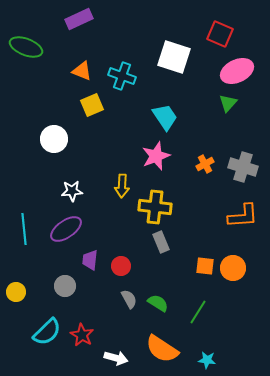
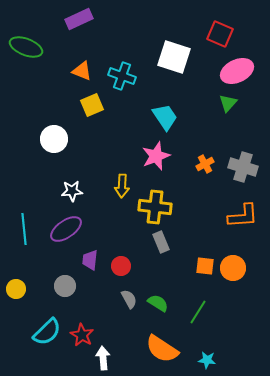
yellow circle: moved 3 px up
white arrow: moved 13 px left; rotated 110 degrees counterclockwise
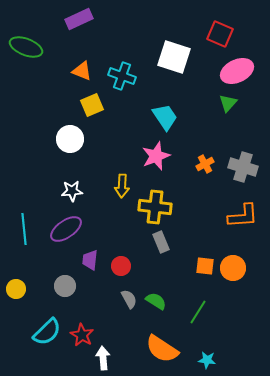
white circle: moved 16 px right
green semicircle: moved 2 px left, 2 px up
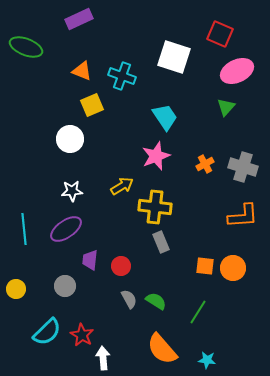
green triangle: moved 2 px left, 4 px down
yellow arrow: rotated 125 degrees counterclockwise
orange semicircle: rotated 16 degrees clockwise
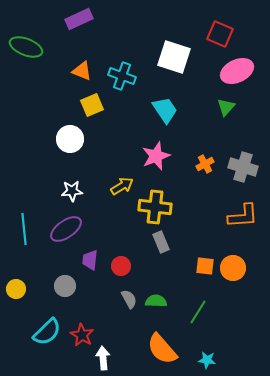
cyan trapezoid: moved 7 px up
green semicircle: rotated 30 degrees counterclockwise
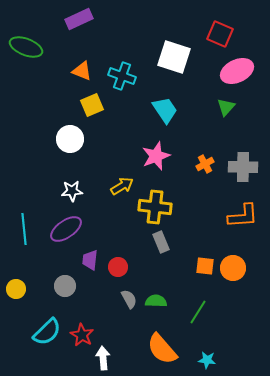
gray cross: rotated 16 degrees counterclockwise
red circle: moved 3 px left, 1 px down
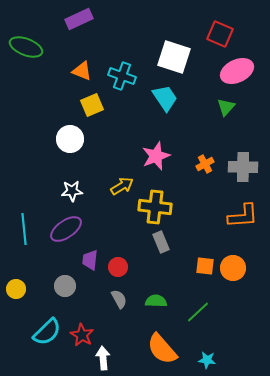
cyan trapezoid: moved 12 px up
gray semicircle: moved 10 px left
green line: rotated 15 degrees clockwise
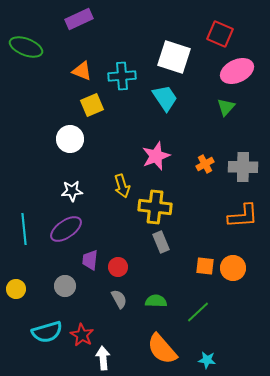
cyan cross: rotated 24 degrees counterclockwise
yellow arrow: rotated 105 degrees clockwise
cyan semicircle: rotated 28 degrees clockwise
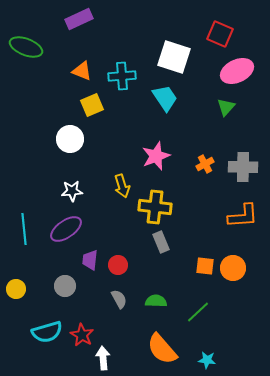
red circle: moved 2 px up
